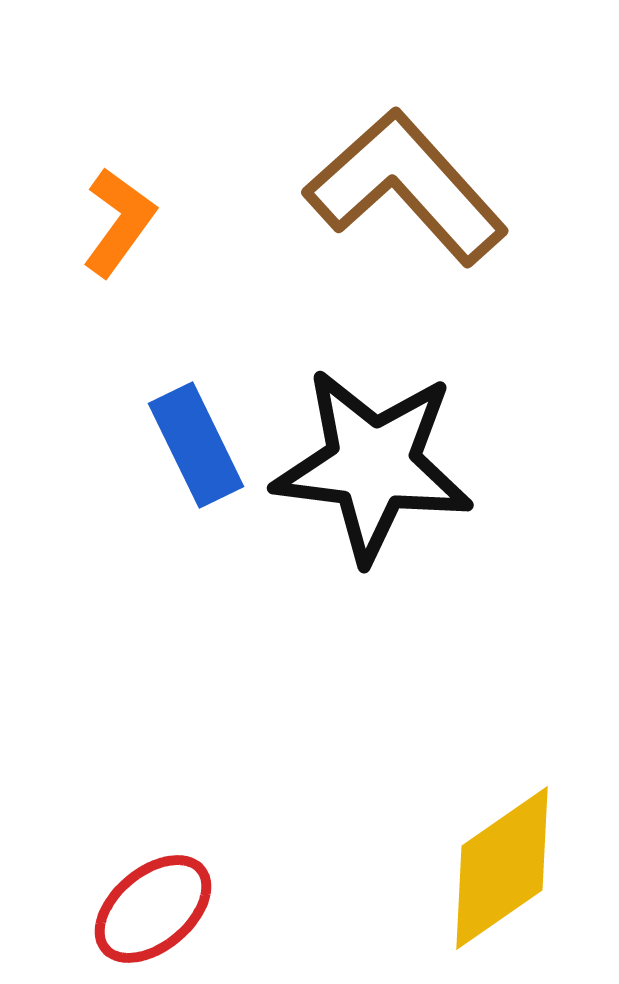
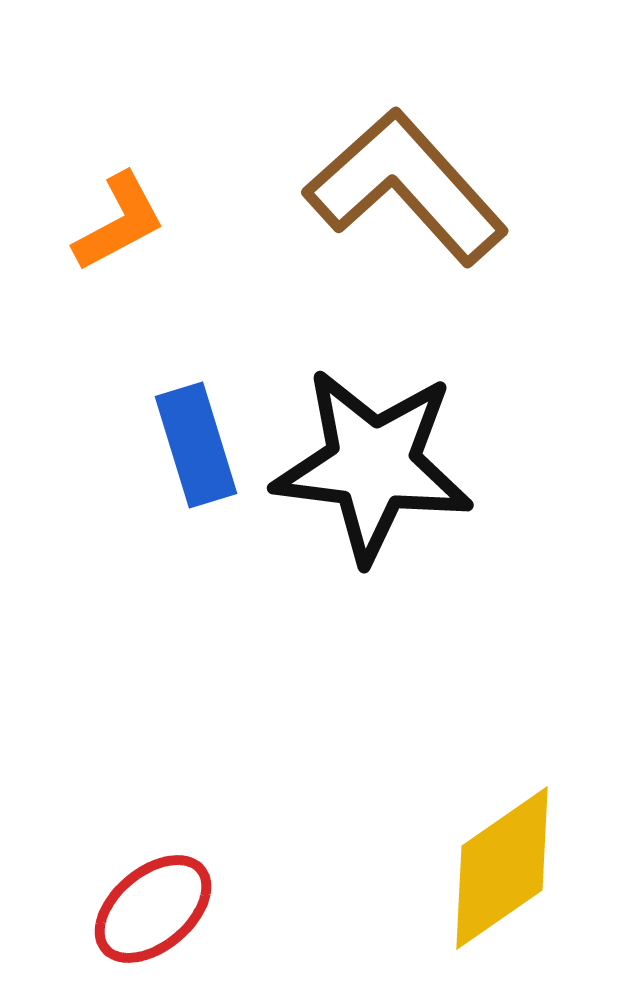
orange L-shape: rotated 26 degrees clockwise
blue rectangle: rotated 9 degrees clockwise
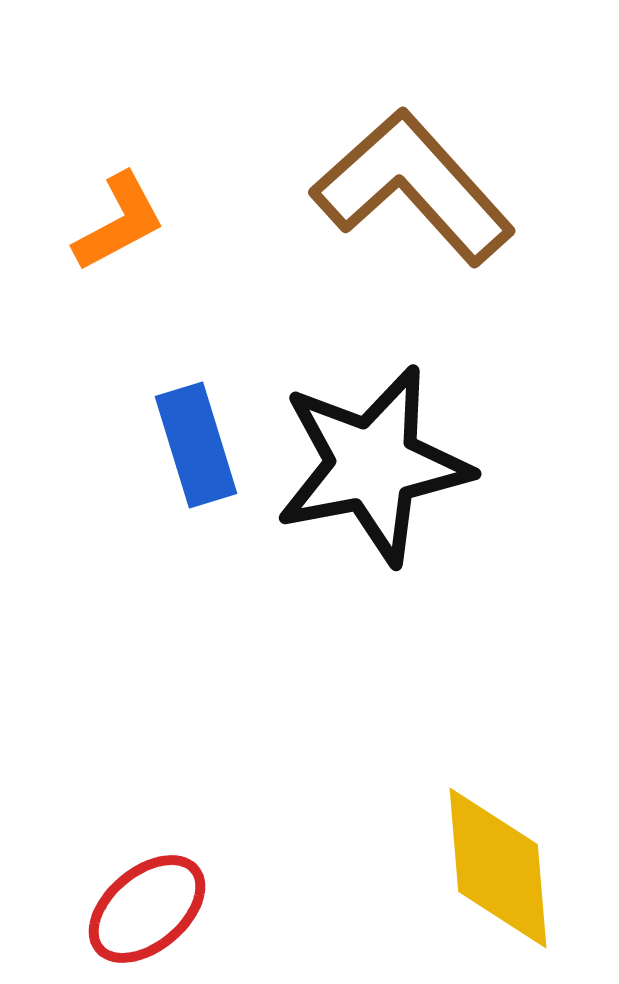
brown L-shape: moved 7 px right
black star: rotated 18 degrees counterclockwise
yellow diamond: moved 4 px left; rotated 60 degrees counterclockwise
red ellipse: moved 6 px left
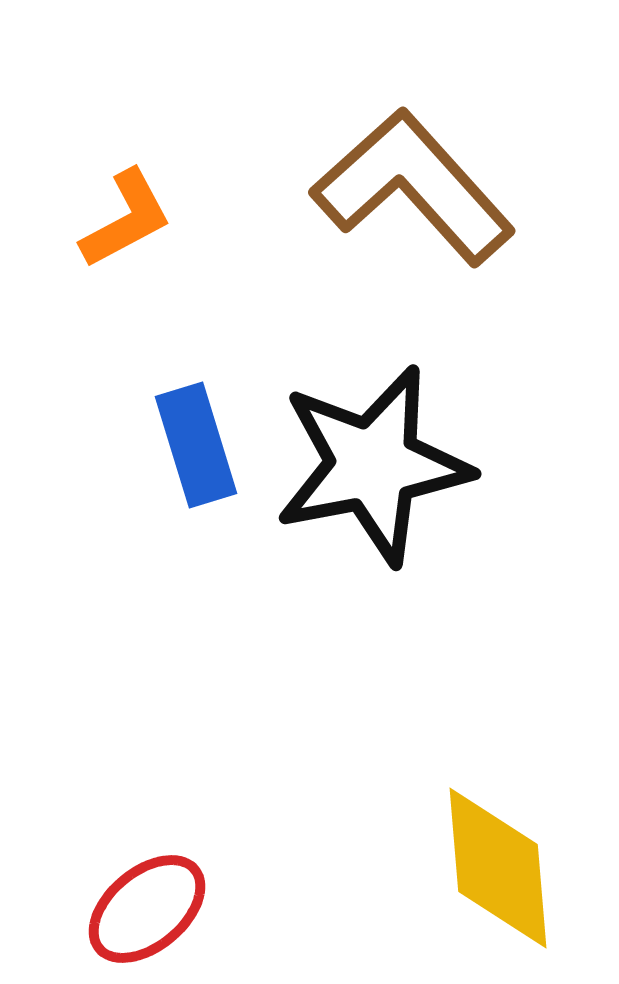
orange L-shape: moved 7 px right, 3 px up
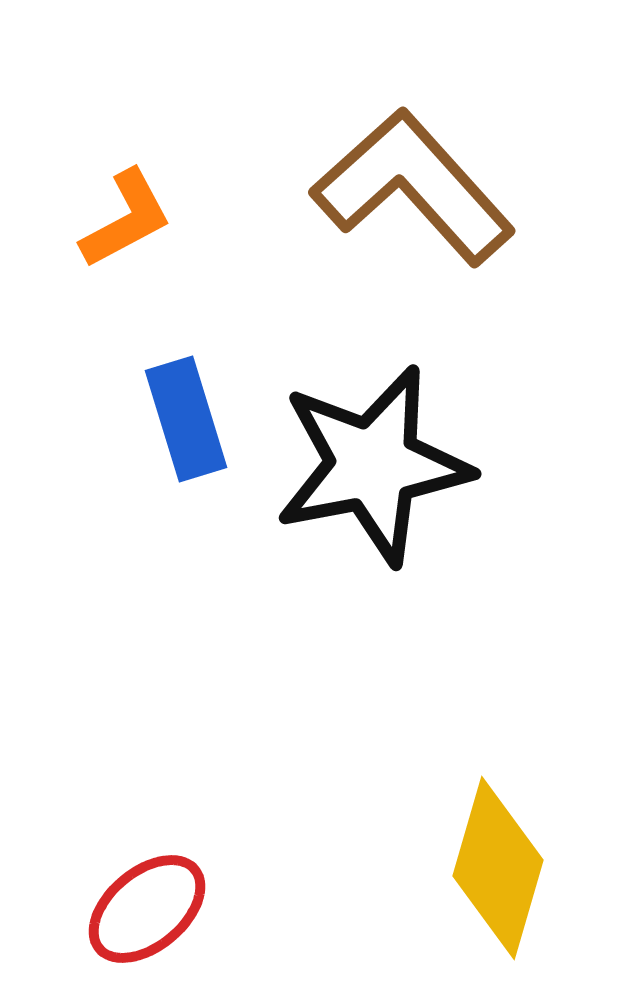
blue rectangle: moved 10 px left, 26 px up
yellow diamond: rotated 21 degrees clockwise
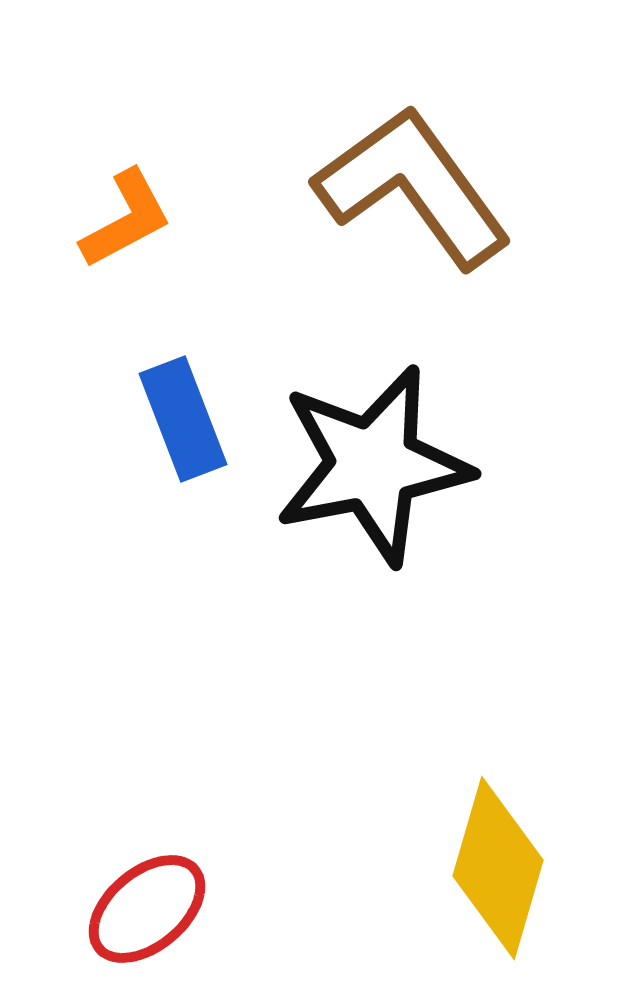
brown L-shape: rotated 6 degrees clockwise
blue rectangle: moved 3 px left; rotated 4 degrees counterclockwise
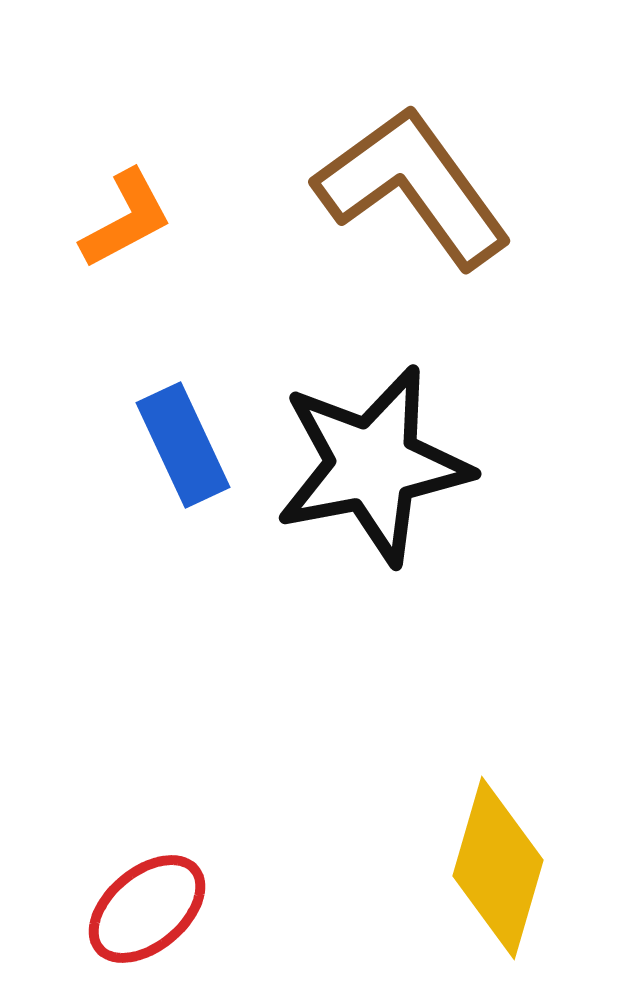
blue rectangle: moved 26 px down; rotated 4 degrees counterclockwise
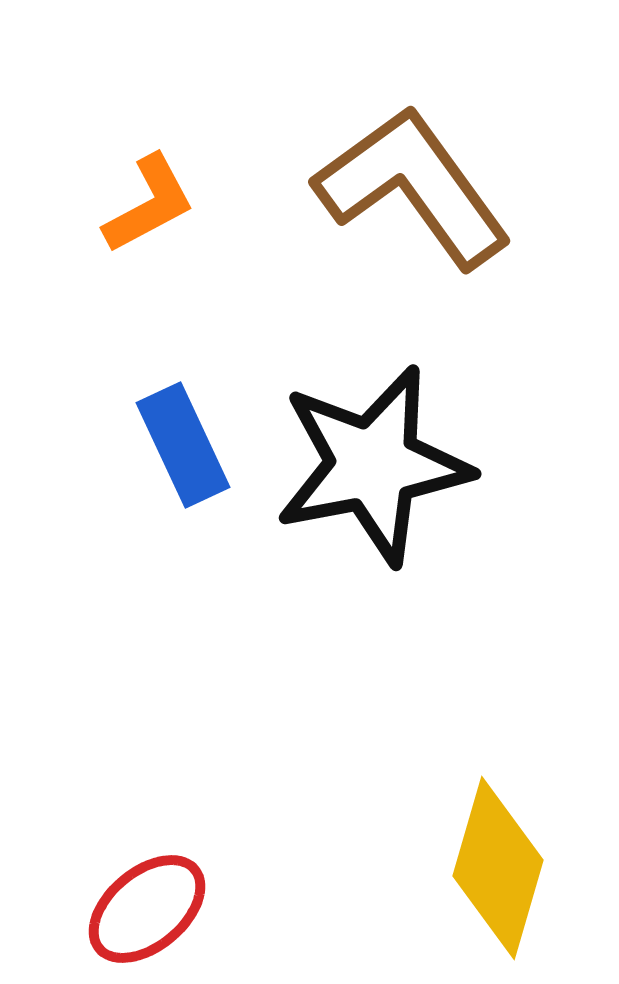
orange L-shape: moved 23 px right, 15 px up
